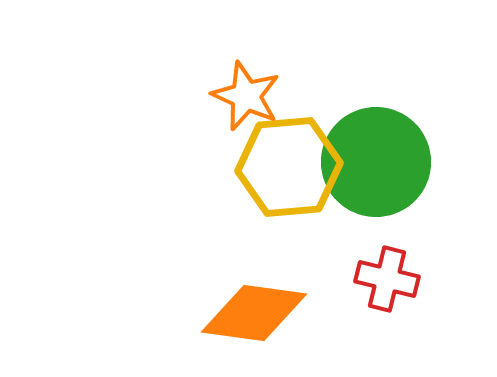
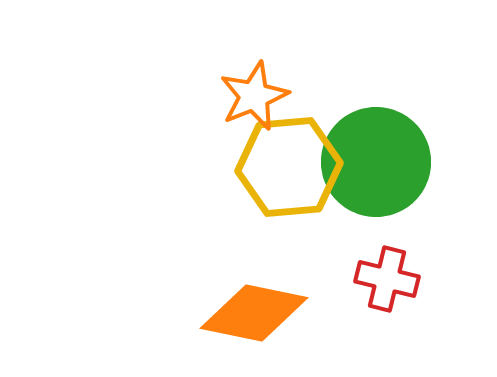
orange star: moved 8 px right; rotated 26 degrees clockwise
orange diamond: rotated 4 degrees clockwise
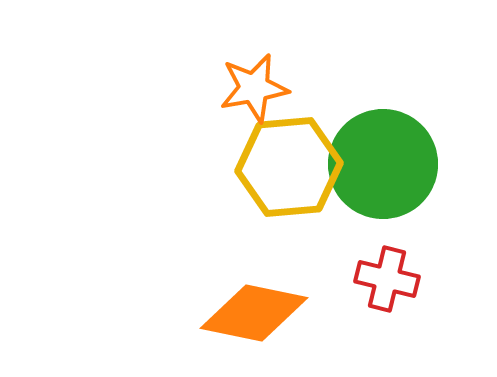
orange star: moved 8 px up; rotated 12 degrees clockwise
green circle: moved 7 px right, 2 px down
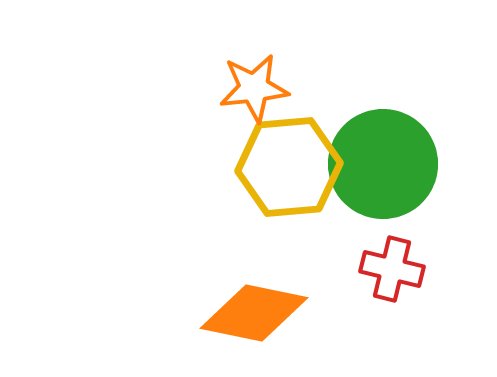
orange star: rotated 4 degrees clockwise
red cross: moved 5 px right, 10 px up
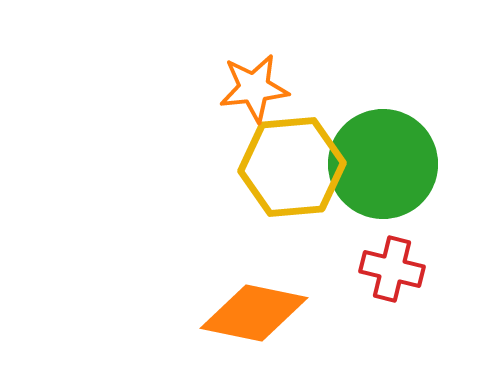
yellow hexagon: moved 3 px right
